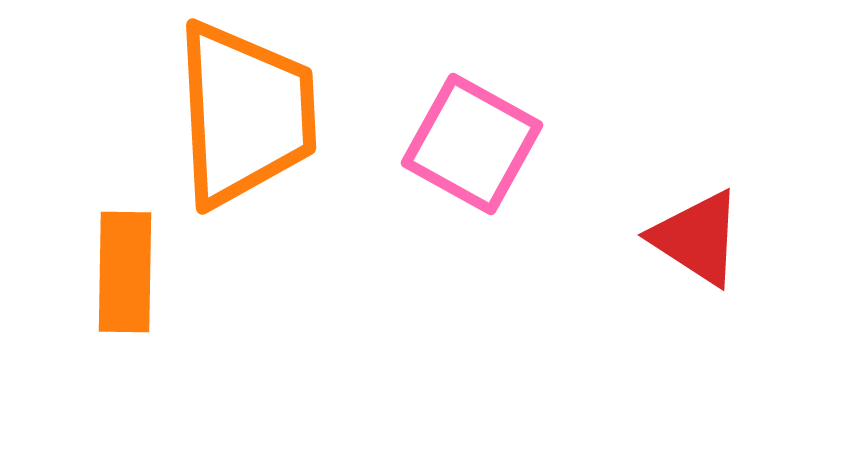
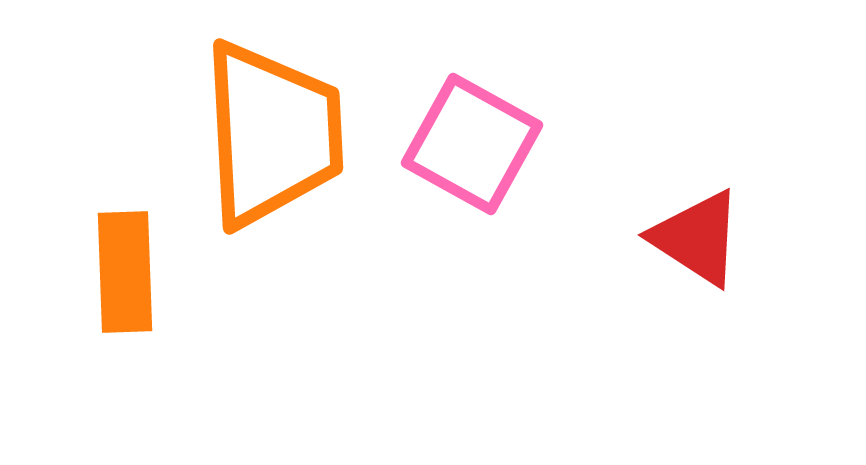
orange trapezoid: moved 27 px right, 20 px down
orange rectangle: rotated 3 degrees counterclockwise
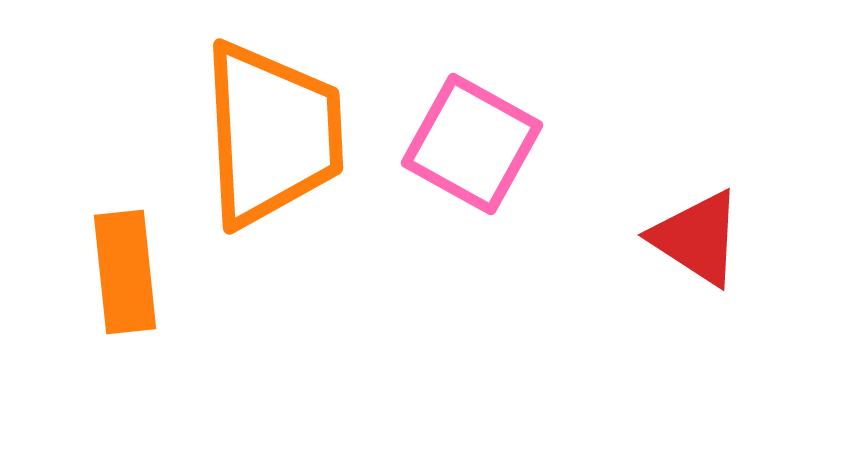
orange rectangle: rotated 4 degrees counterclockwise
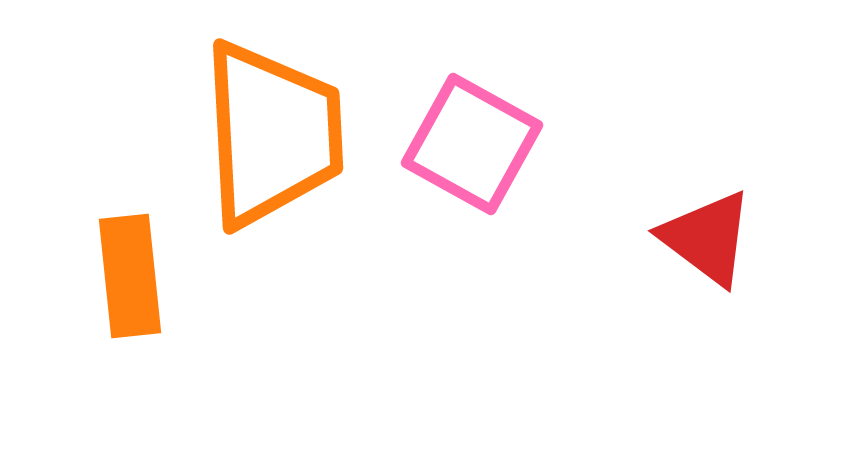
red triangle: moved 10 px right; rotated 4 degrees clockwise
orange rectangle: moved 5 px right, 4 px down
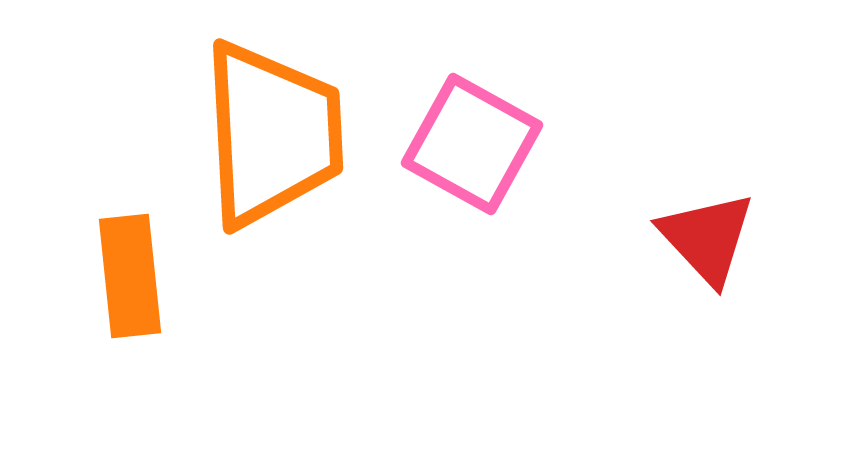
red triangle: rotated 10 degrees clockwise
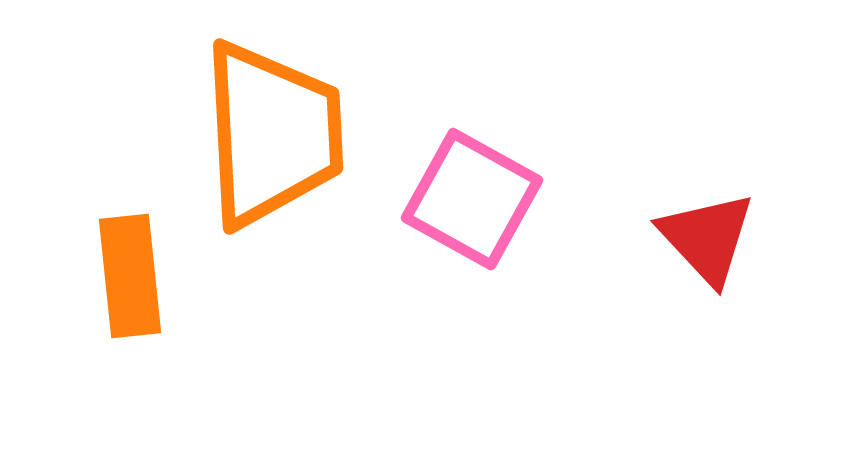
pink square: moved 55 px down
